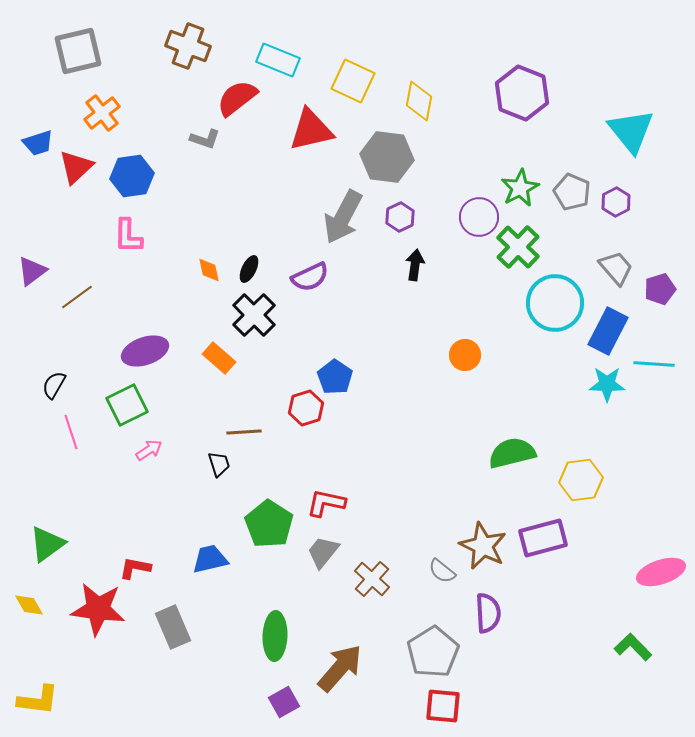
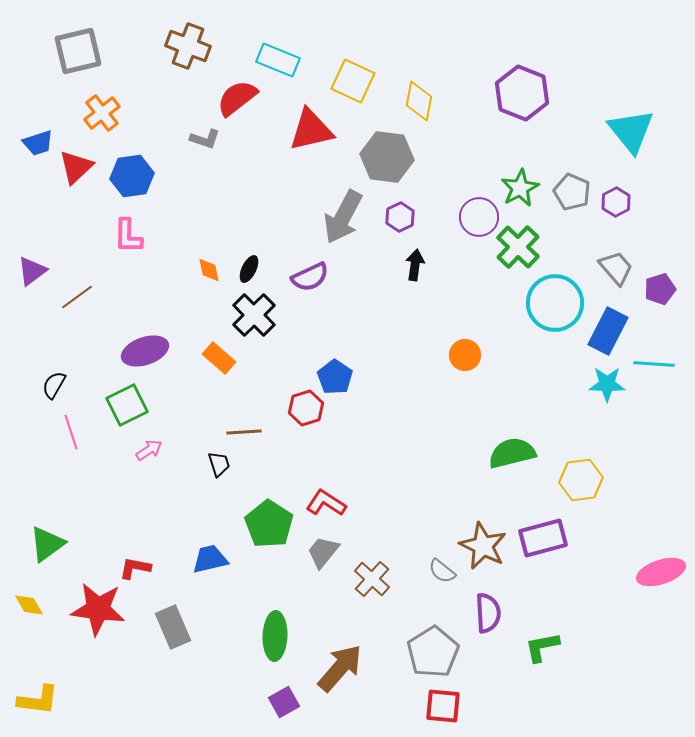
red L-shape at (326, 503): rotated 21 degrees clockwise
green L-shape at (633, 647): moved 91 px left; rotated 57 degrees counterclockwise
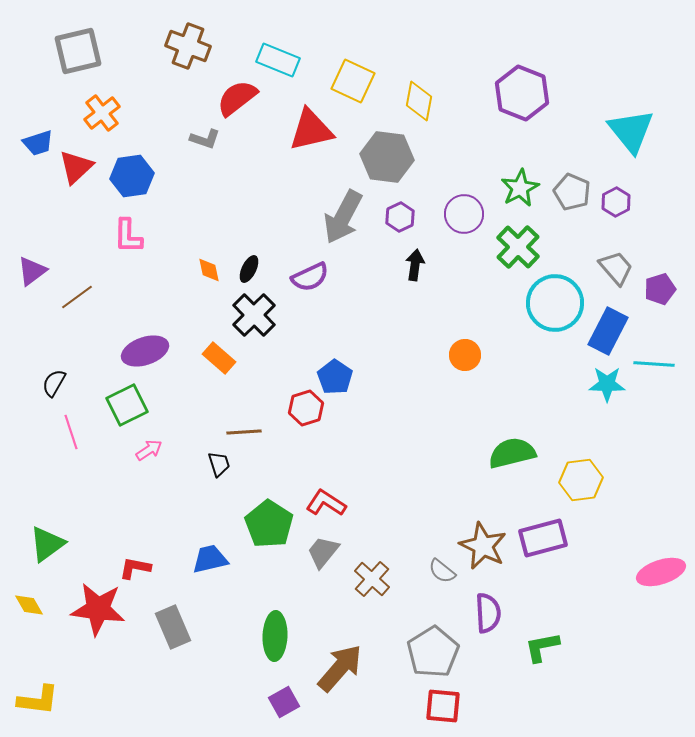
purple circle at (479, 217): moved 15 px left, 3 px up
black semicircle at (54, 385): moved 2 px up
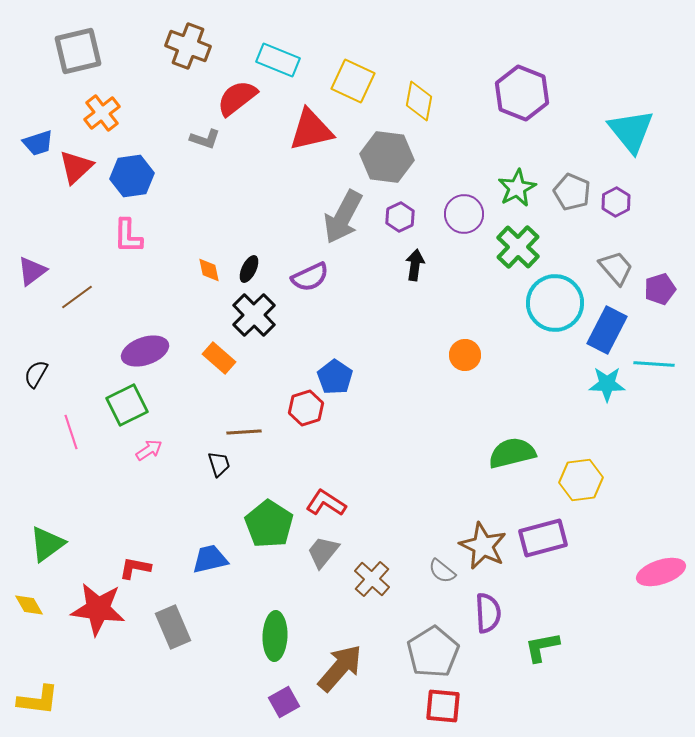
green star at (520, 188): moved 3 px left
blue rectangle at (608, 331): moved 1 px left, 1 px up
black semicircle at (54, 383): moved 18 px left, 9 px up
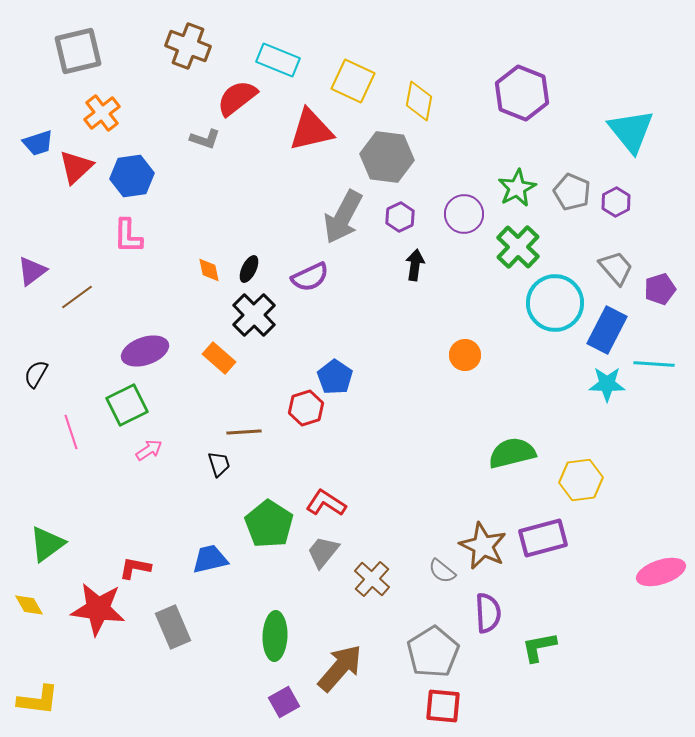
green L-shape at (542, 647): moved 3 px left
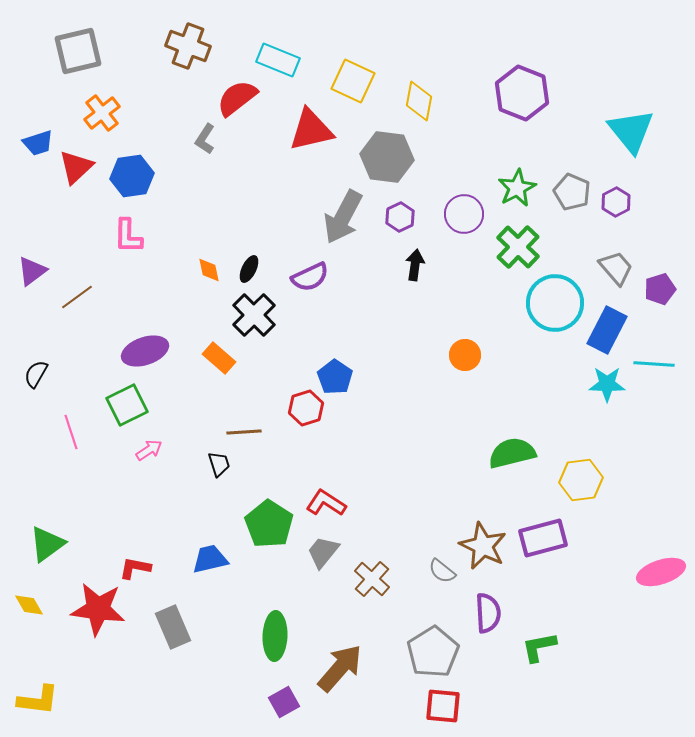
gray L-shape at (205, 139): rotated 104 degrees clockwise
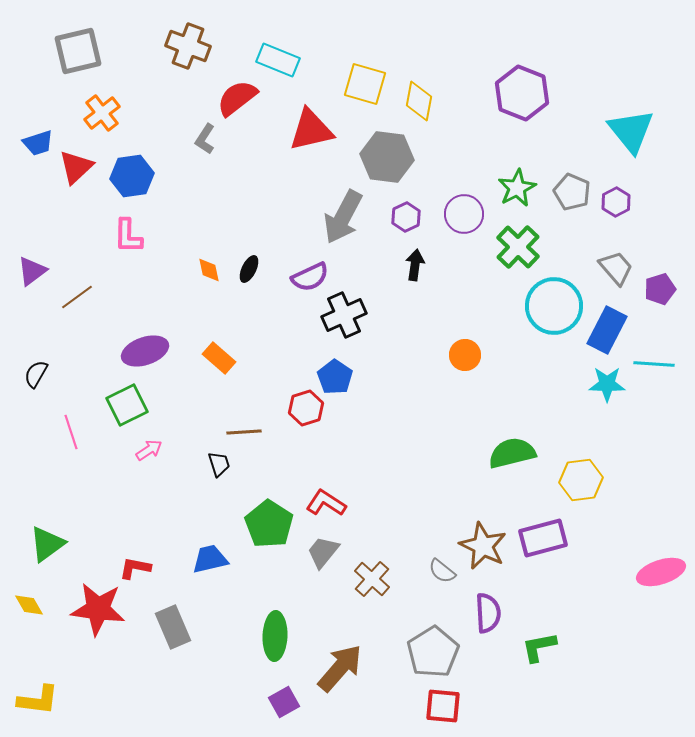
yellow square at (353, 81): moved 12 px right, 3 px down; rotated 9 degrees counterclockwise
purple hexagon at (400, 217): moved 6 px right
cyan circle at (555, 303): moved 1 px left, 3 px down
black cross at (254, 315): moved 90 px right; rotated 21 degrees clockwise
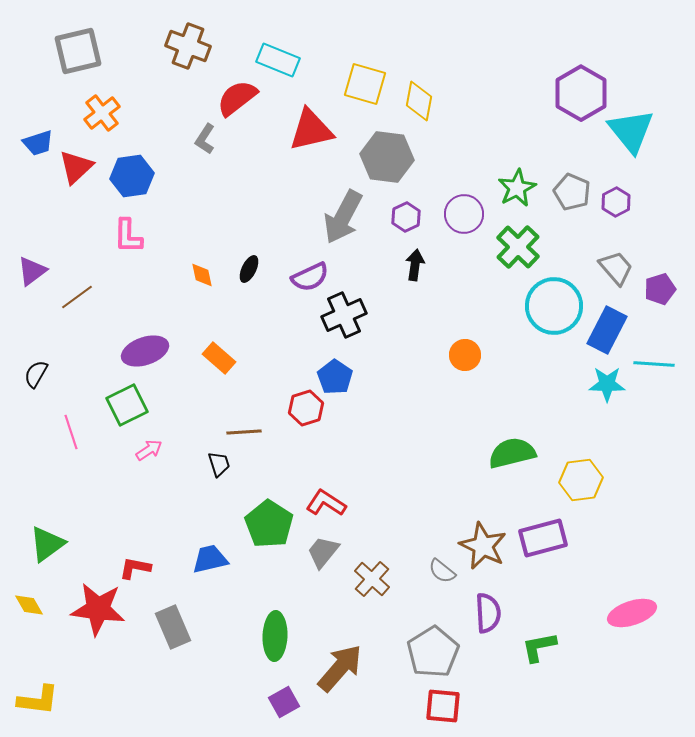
purple hexagon at (522, 93): moved 59 px right; rotated 8 degrees clockwise
orange diamond at (209, 270): moved 7 px left, 5 px down
pink ellipse at (661, 572): moved 29 px left, 41 px down
